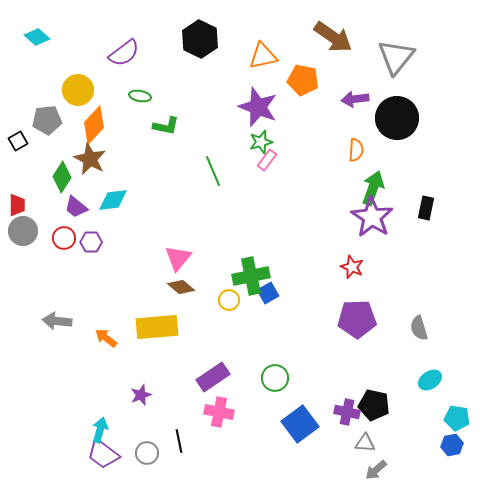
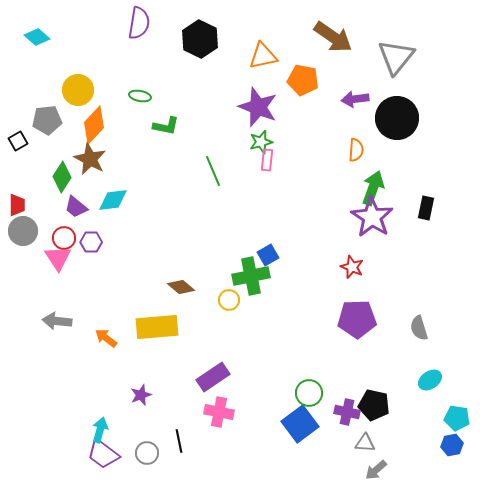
purple semicircle at (124, 53): moved 15 px right, 30 px up; rotated 44 degrees counterclockwise
pink rectangle at (267, 160): rotated 30 degrees counterclockwise
pink triangle at (178, 258): moved 120 px left; rotated 12 degrees counterclockwise
blue square at (268, 293): moved 38 px up
green circle at (275, 378): moved 34 px right, 15 px down
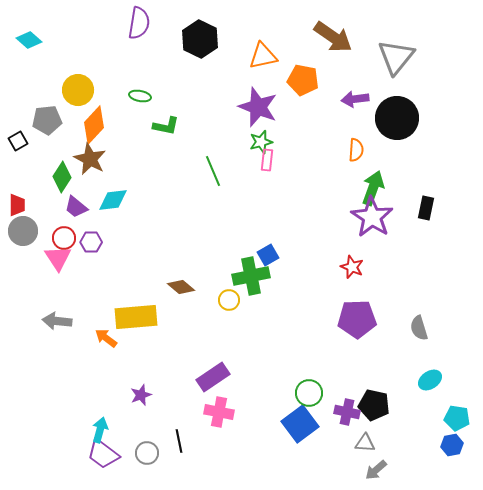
cyan diamond at (37, 37): moved 8 px left, 3 px down
yellow rectangle at (157, 327): moved 21 px left, 10 px up
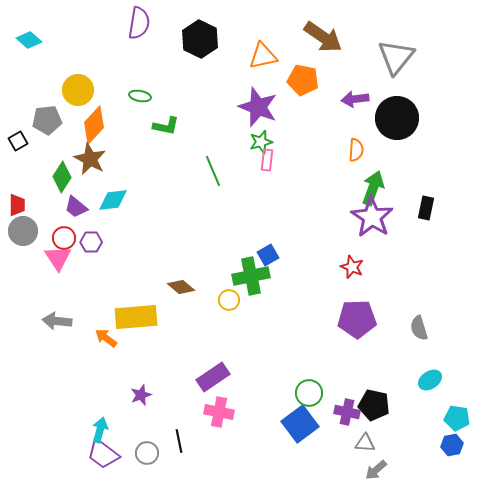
brown arrow at (333, 37): moved 10 px left
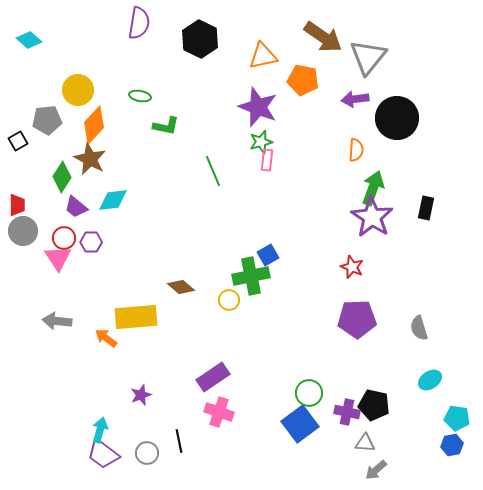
gray triangle at (396, 57): moved 28 px left
pink cross at (219, 412): rotated 8 degrees clockwise
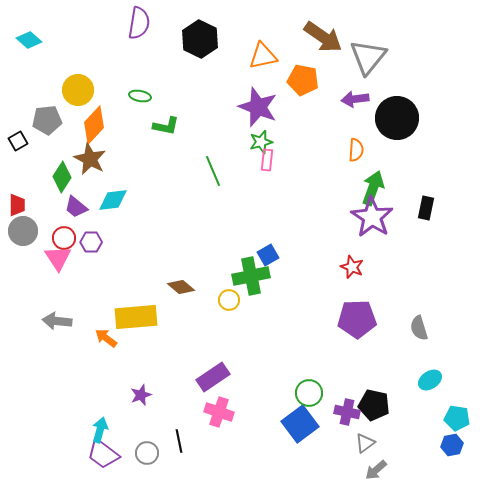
gray triangle at (365, 443): rotated 40 degrees counterclockwise
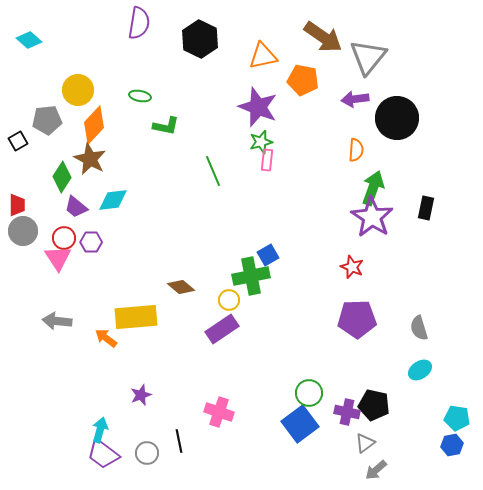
purple rectangle at (213, 377): moved 9 px right, 48 px up
cyan ellipse at (430, 380): moved 10 px left, 10 px up
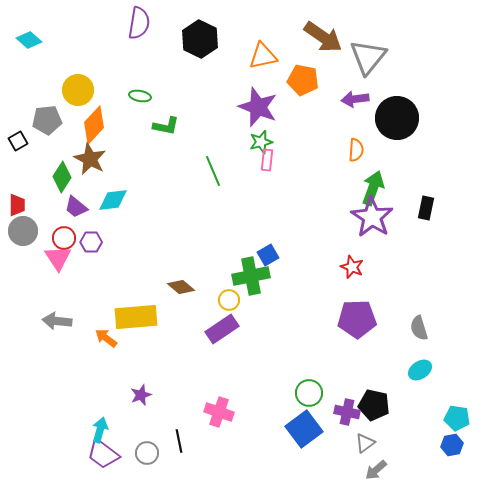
blue square at (300, 424): moved 4 px right, 5 px down
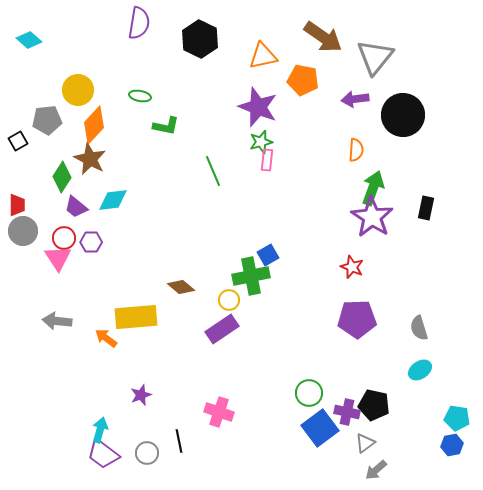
gray triangle at (368, 57): moved 7 px right
black circle at (397, 118): moved 6 px right, 3 px up
blue square at (304, 429): moved 16 px right, 1 px up
